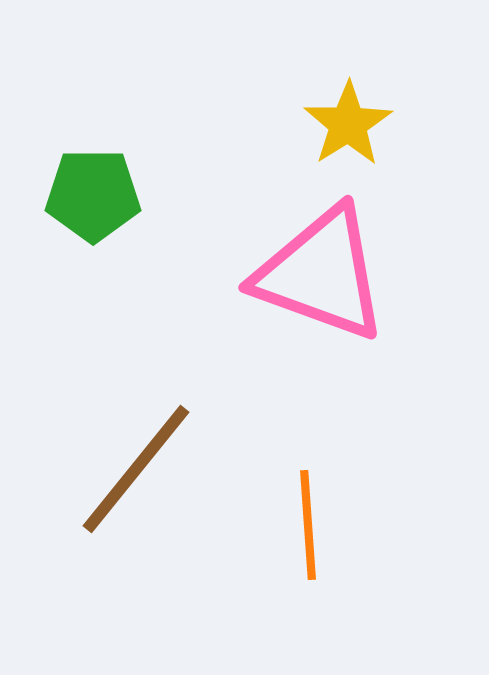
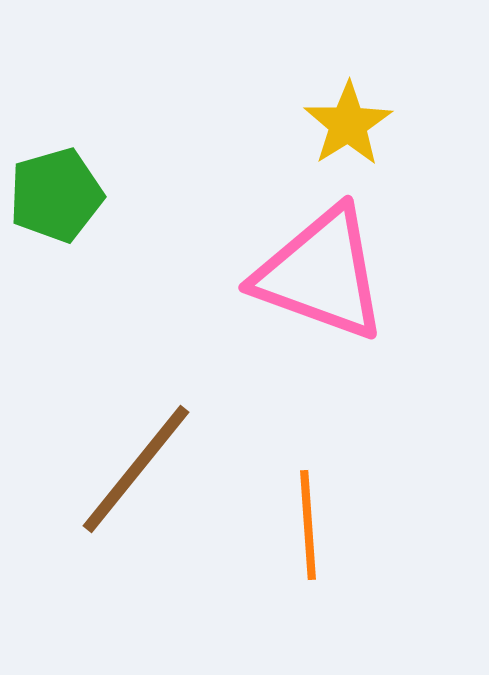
green pentagon: moved 37 px left; rotated 16 degrees counterclockwise
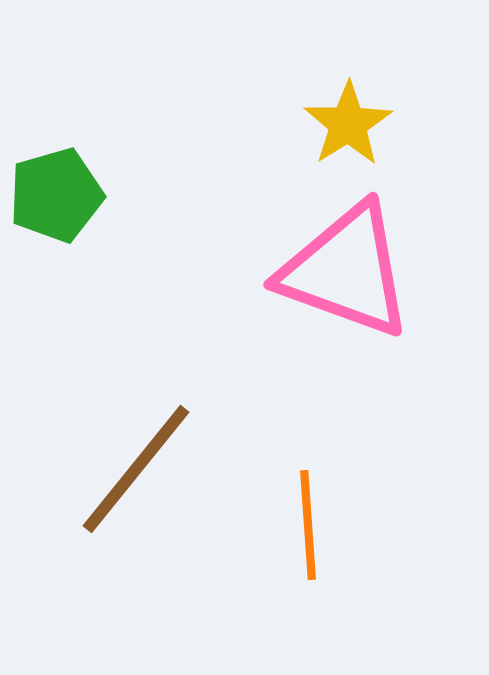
pink triangle: moved 25 px right, 3 px up
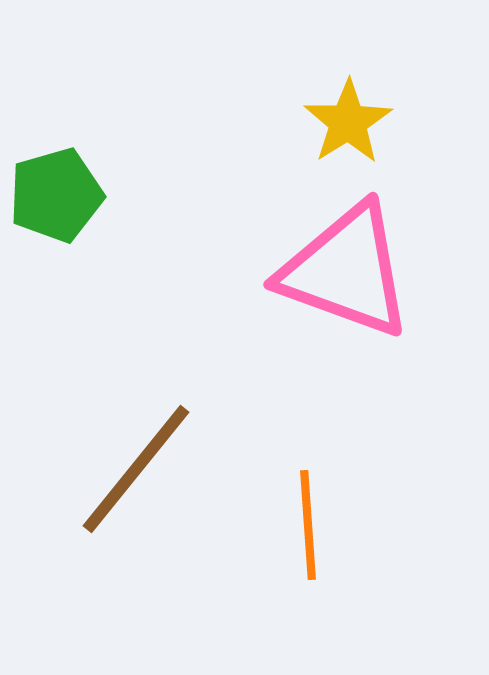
yellow star: moved 2 px up
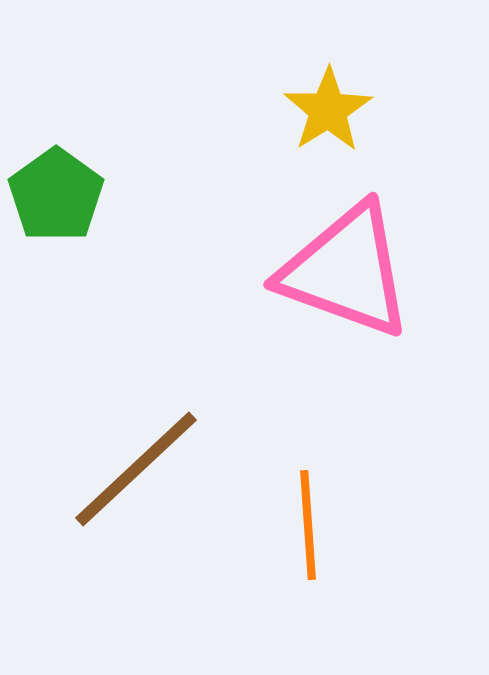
yellow star: moved 20 px left, 12 px up
green pentagon: rotated 20 degrees counterclockwise
brown line: rotated 8 degrees clockwise
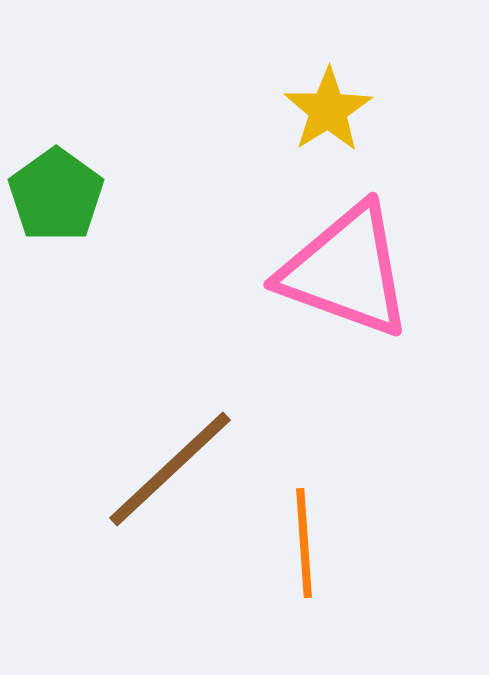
brown line: moved 34 px right
orange line: moved 4 px left, 18 px down
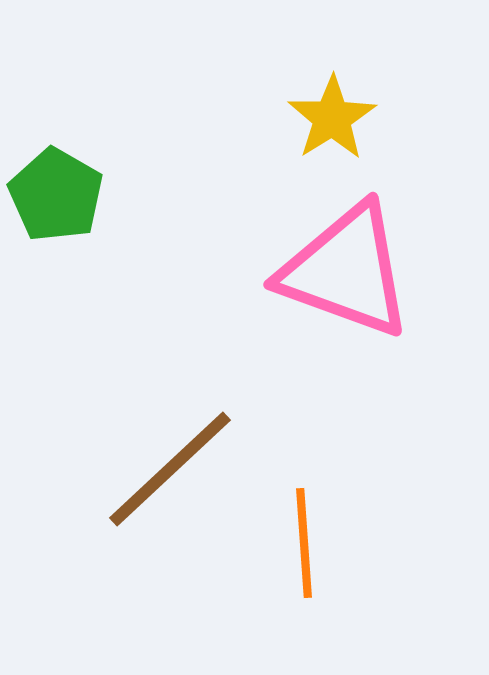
yellow star: moved 4 px right, 8 px down
green pentagon: rotated 6 degrees counterclockwise
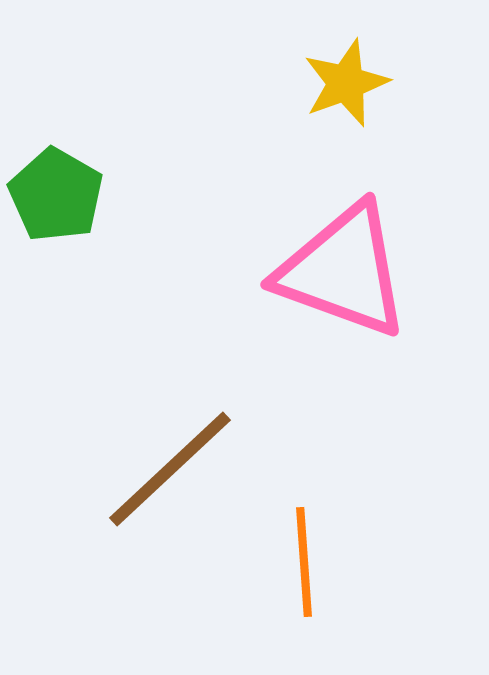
yellow star: moved 14 px right, 35 px up; rotated 12 degrees clockwise
pink triangle: moved 3 px left
orange line: moved 19 px down
